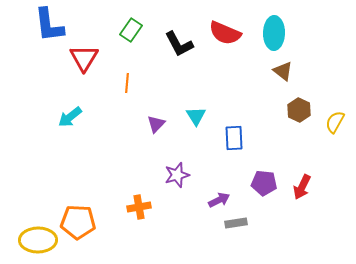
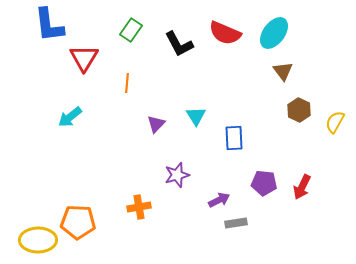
cyan ellipse: rotated 36 degrees clockwise
brown triangle: rotated 15 degrees clockwise
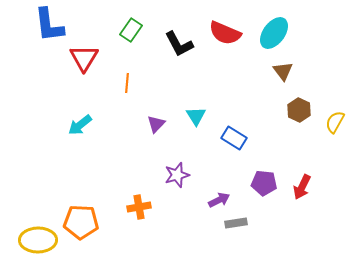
cyan arrow: moved 10 px right, 8 px down
blue rectangle: rotated 55 degrees counterclockwise
orange pentagon: moved 3 px right
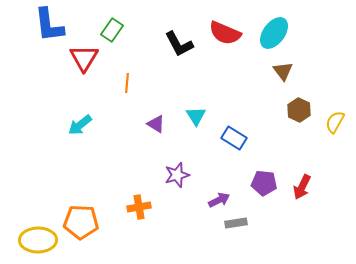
green rectangle: moved 19 px left
purple triangle: rotated 42 degrees counterclockwise
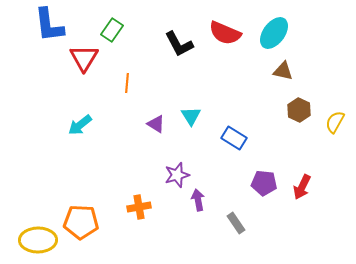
brown triangle: rotated 40 degrees counterclockwise
cyan triangle: moved 5 px left
purple arrow: moved 21 px left; rotated 75 degrees counterclockwise
gray rectangle: rotated 65 degrees clockwise
